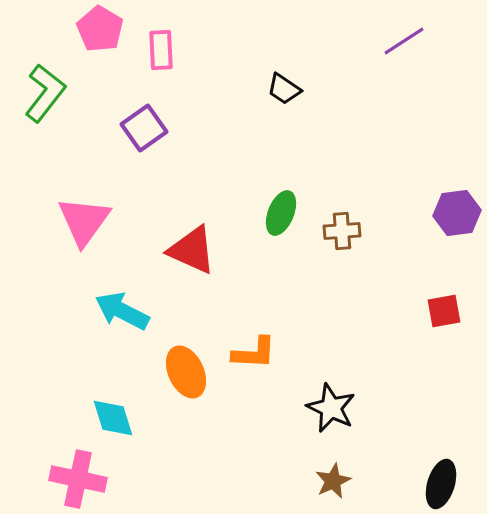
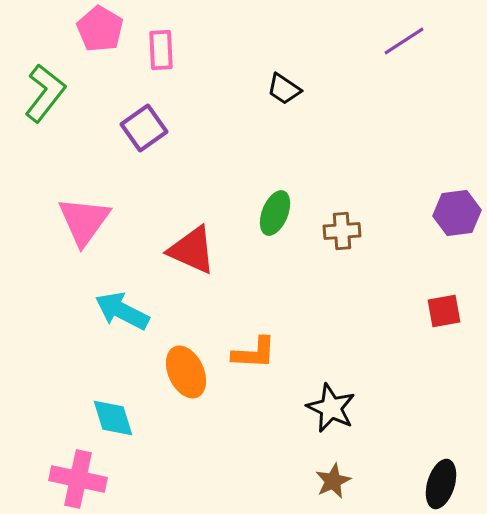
green ellipse: moved 6 px left
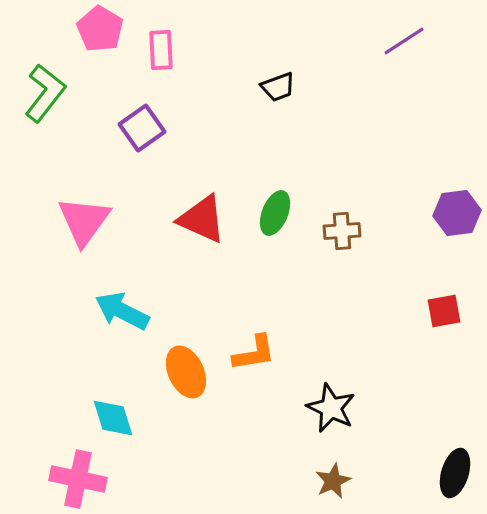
black trapezoid: moved 6 px left, 2 px up; rotated 54 degrees counterclockwise
purple square: moved 2 px left
red triangle: moved 10 px right, 31 px up
orange L-shape: rotated 12 degrees counterclockwise
black ellipse: moved 14 px right, 11 px up
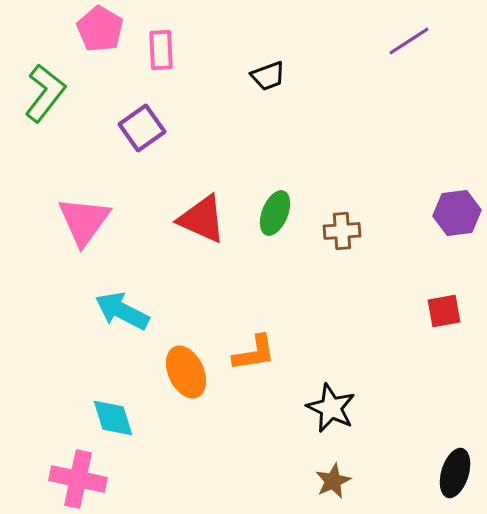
purple line: moved 5 px right
black trapezoid: moved 10 px left, 11 px up
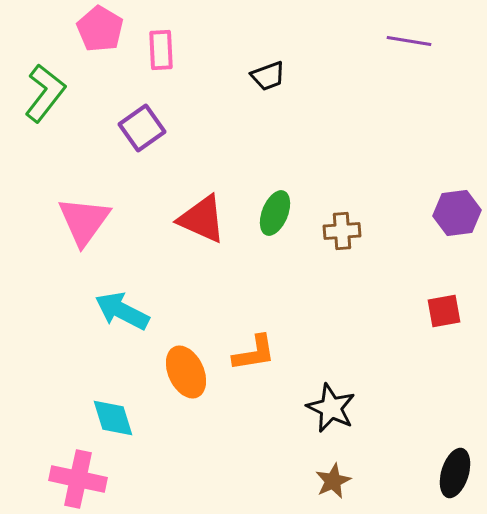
purple line: rotated 42 degrees clockwise
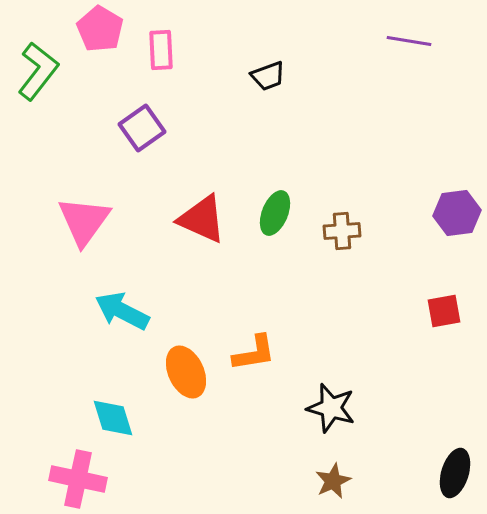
green L-shape: moved 7 px left, 22 px up
black star: rotated 9 degrees counterclockwise
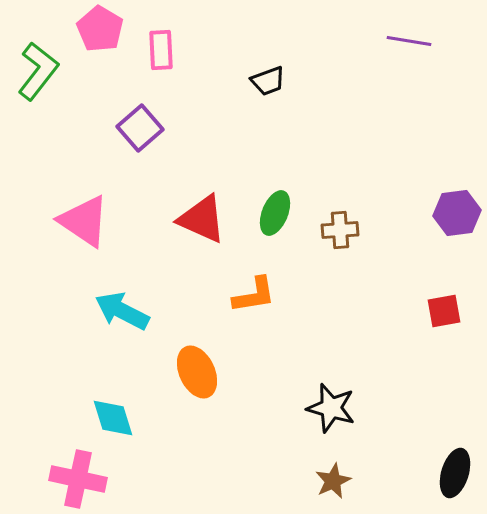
black trapezoid: moved 5 px down
purple square: moved 2 px left; rotated 6 degrees counterclockwise
pink triangle: rotated 32 degrees counterclockwise
brown cross: moved 2 px left, 1 px up
orange L-shape: moved 58 px up
orange ellipse: moved 11 px right
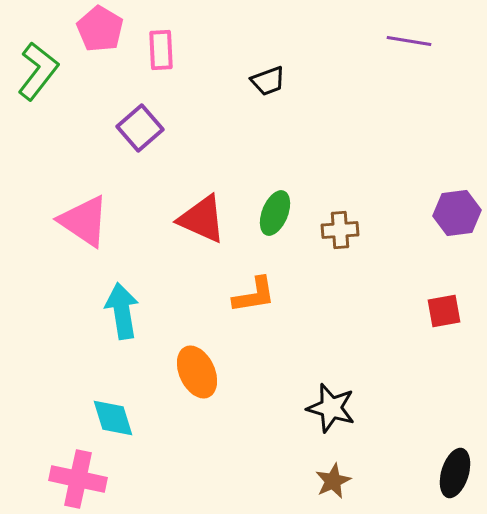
cyan arrow: rotated 54 degrees clockwise
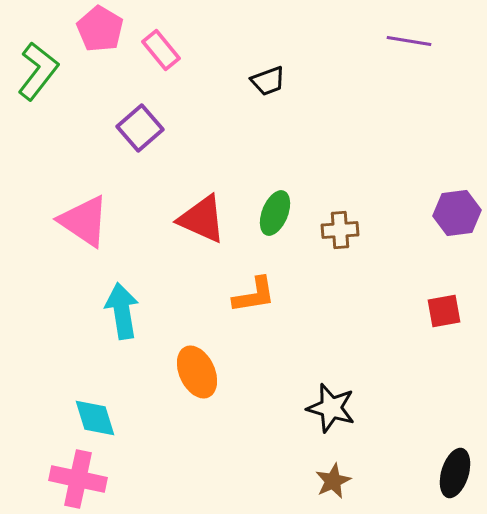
pink rectangle: rotated 36 degrees counterclockwise
cyan diamond: moved 18 px left
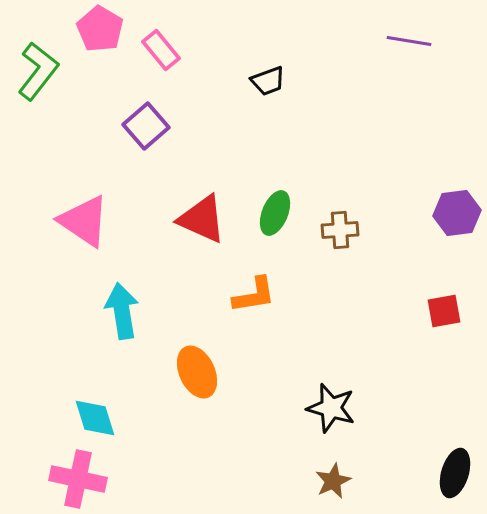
purple square: moved 6 px right, 2 px up
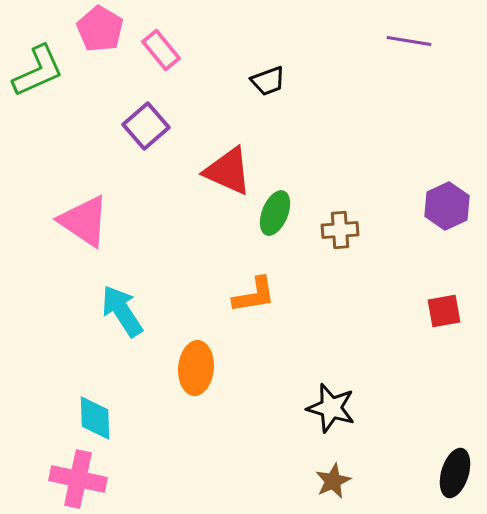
green L-shape: rotated 28 degrees clockwise
purple hexagon: moved 10 px left, 7 px up; rotated 18 degrees counterclockwise
red triangle: moved 26 px right, 48 px up
cyan arrow: rotated 24 degrees counterclockwise
orange ellipse: moved 1 px left, 4 px up; rotated 30 degrees clockwise
cyan diamond: rotated 15 degrees clockwise
